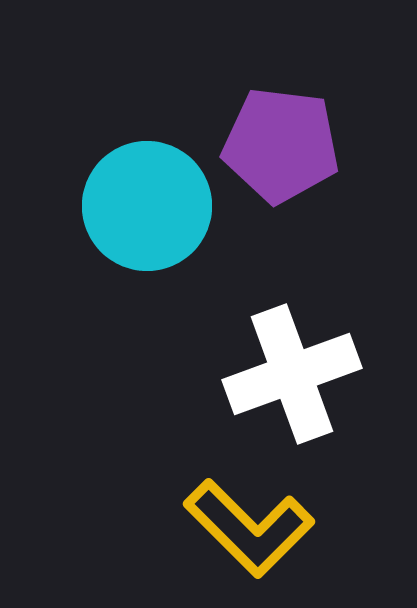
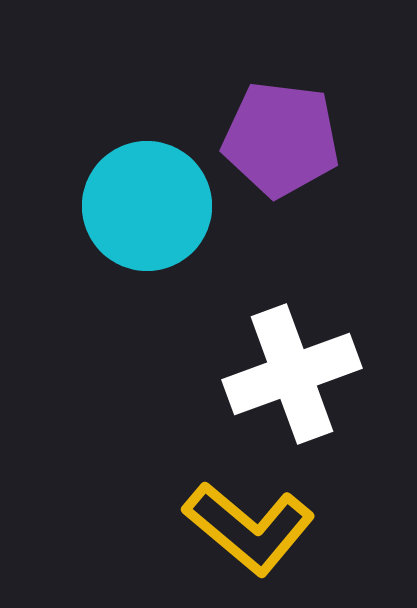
purple pentagon: moved 6 px up
yellow L-shape: rotated 5 degrees counterclockwise
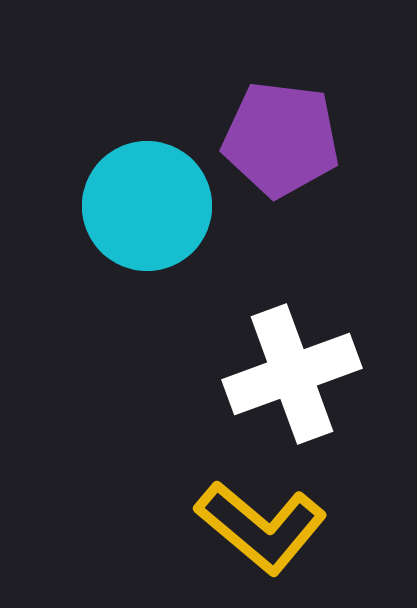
yellow L-shape: moved 12 px right, 1 px up
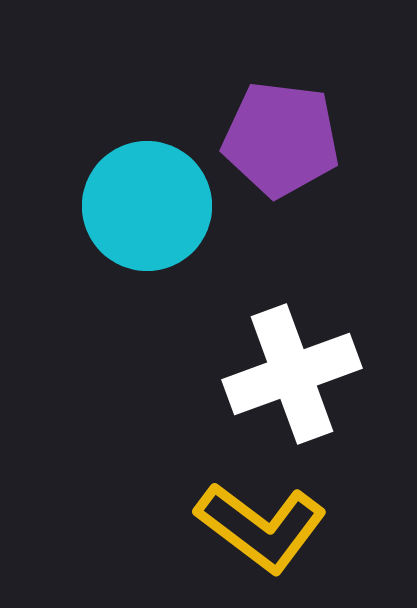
yellow L-shape: rotated 3 degrees counterclockwise
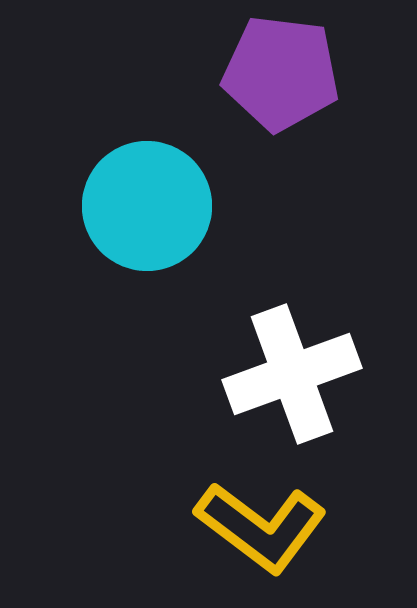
purple pentagon: moved 66 px up
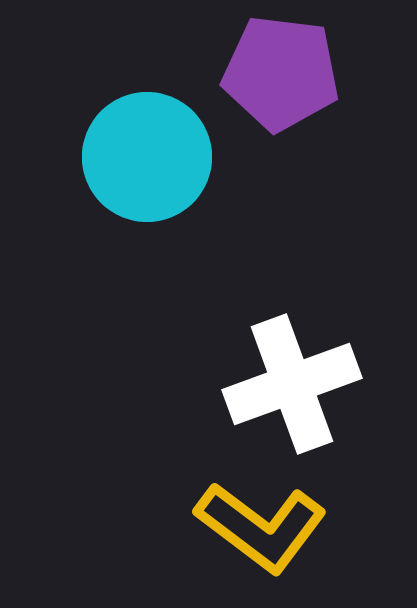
cyan circle: moved 49 px up
white cross: moved 10 px down
